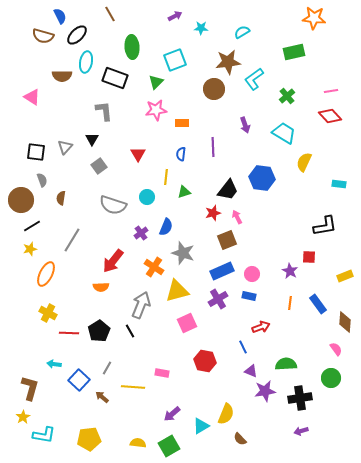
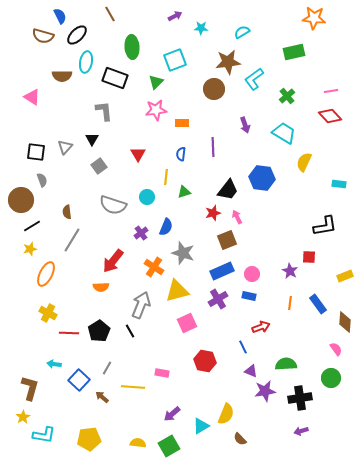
brown semicircle at (61, 198): moved 6 px right, 14 px down; rotated 16 degrees counterclockwise
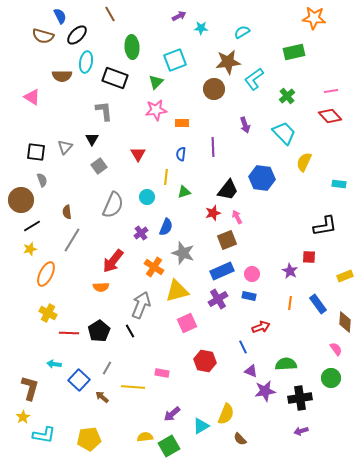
purple arrow at (175, 16): moved 4 px right
cyan trapezoid at (284, 133): rotated 15 degrees clockwise
gray semicircle at (113, 205): rotated 84 degrees counterclockwise
yellow semicircle at (138, 443): moved 7 px right, 6 px up; rotated 14 degrees counterclockwise
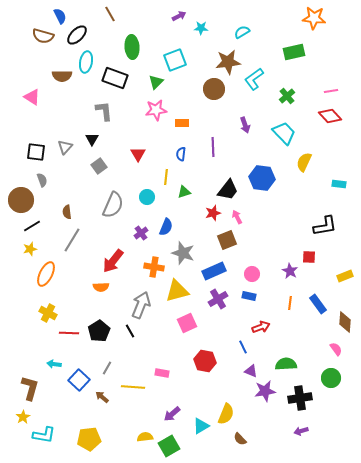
orange cross at (154, 267): rotated 24 degrees counterclockwise
blue rectangle at (222, 271): moved 8 px left
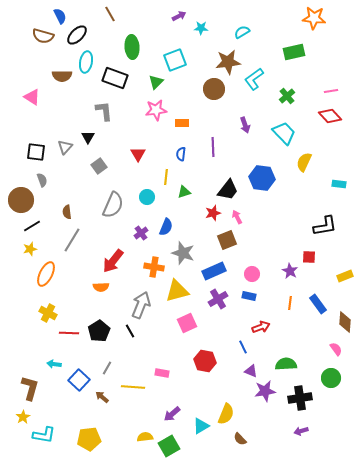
black triangle at (92, 139): moved 4 px left, 2 px up
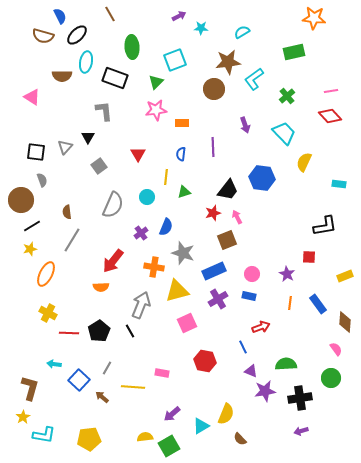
purple star at (290, 271): moved 3 px left, 3 px down
